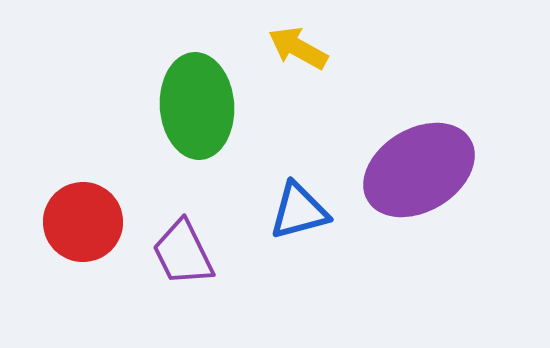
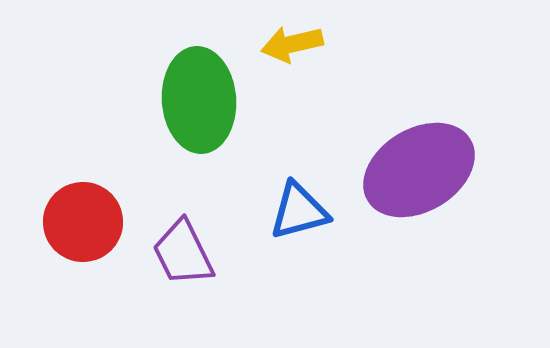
yellow arrow: moved 6 px left, 4 px up; rotated 42 degrees counterclockwise
green ellipse: moved 2 px right, 6 px up
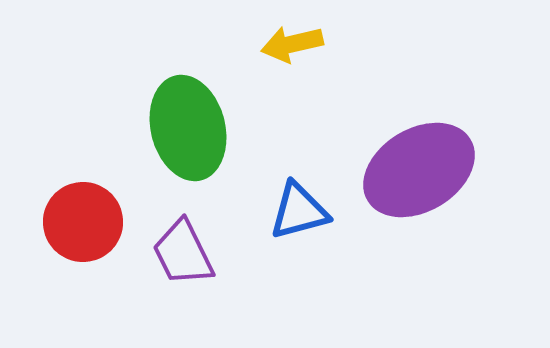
green ellipse: moved 11 px left, 28 px down; rotated 10 degrees counterclockwise
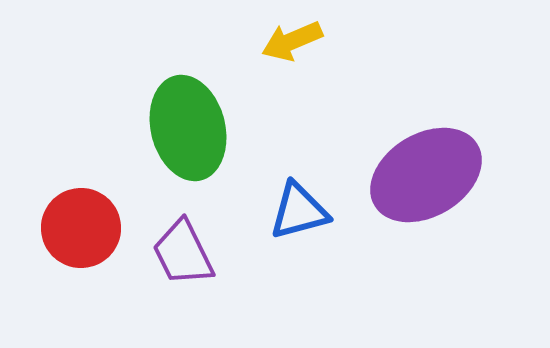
yellow arrow: moved 3 px up; rotated 10 degrees counterclockwise
purple ellipse: moved 7 px right, 5 px down
red circle: moved 2 px left, 6 px down
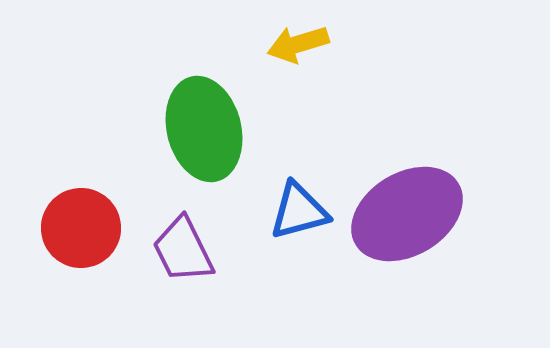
yellow arrow: moved 6 px right, 3 px down; rotated 6 degrees clockwise
green ellipse: moved 16 px right, 1 px down
purple ellipse: moved 19 px left, 39 px down
purple trapezoid: moved 3 px up
